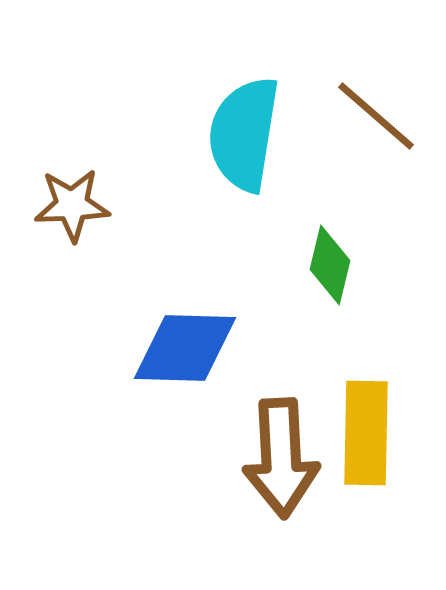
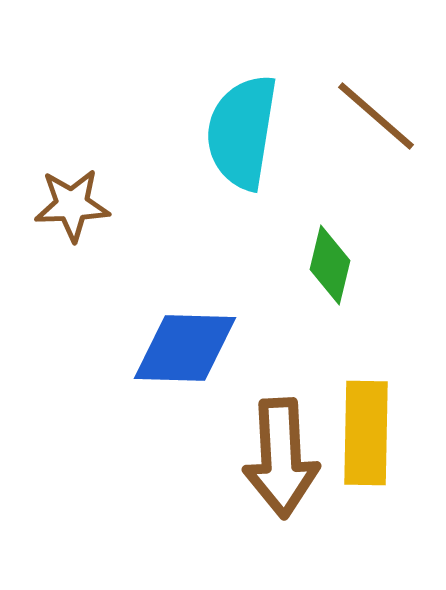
cyan semicircle: moved 2 px left, 2 px up
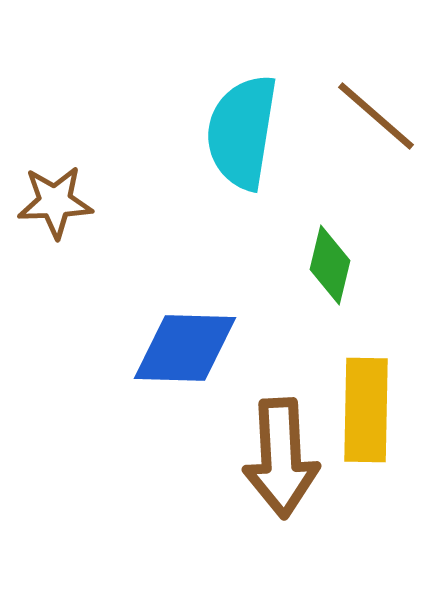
brown star: moved 17 px left, 3 px up
yellow rectangle: moved 23 px up
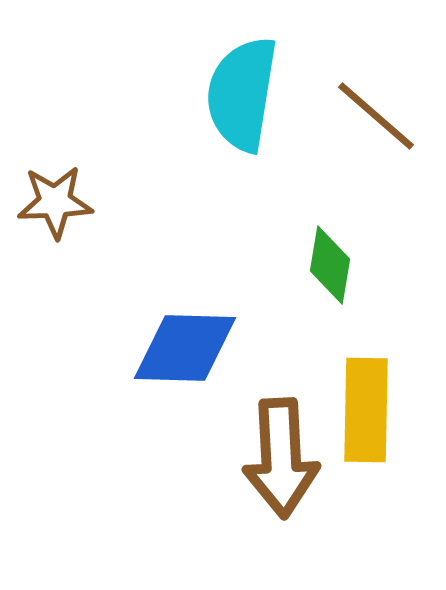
cyan semicircle: moved 38 px up
green diamond: rotated 4 degrees counterclockwise
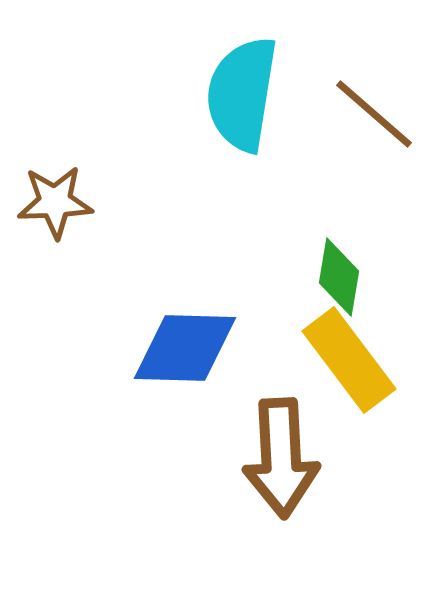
brown line: moved 2 px left, 2 px up
green diamond: moved 9 px right, 12 px down
yellow rectangle: moved 17 px left, 50 px up; rotated 38 degrees counterclockwise
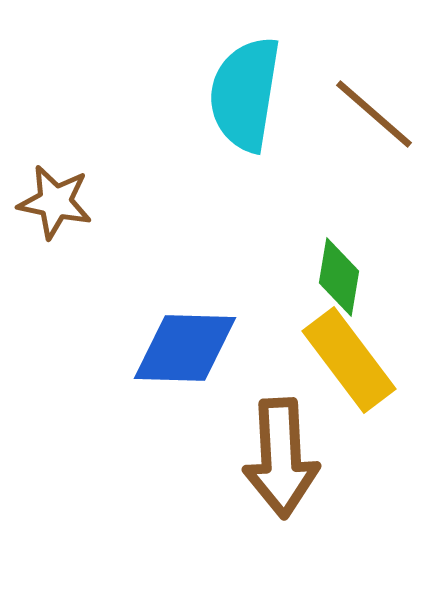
cyan semicircle: moved 3 px right
brown star: rotated 14 degrees clockwise
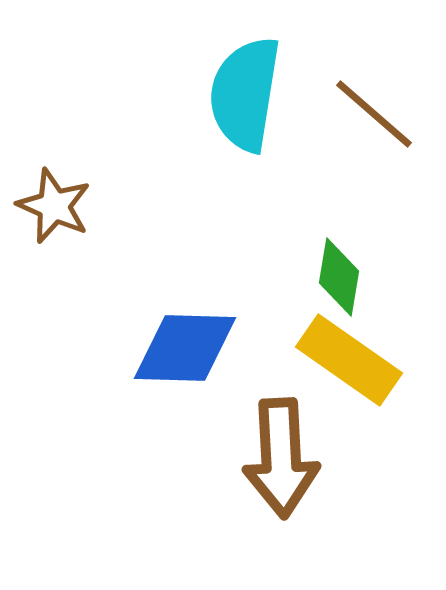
brown star: moved 1 px left, 4 px down; rotated 12 degrees clockwise
yellow rectangle: rotated 18 degrees counterclockwise
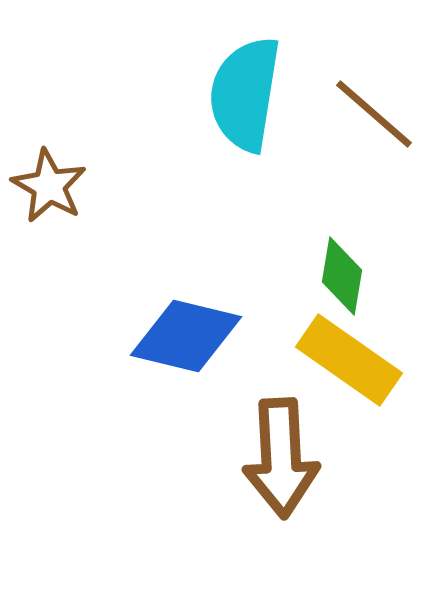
brown star: moved 5 px left, 20 px up; rotated 6 degrees clockwise
green diamond: moved 3 px right, 1 px up
blue diamond: moved 1 px right, 12 px up; rotated 12 degrees clockwise
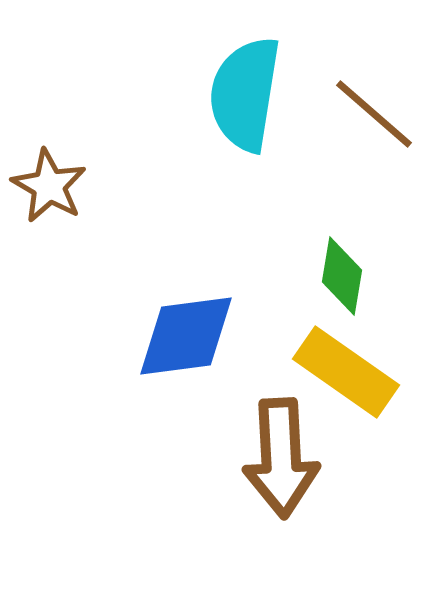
blue diamond: rotated 21 degrees counterclockwise
yellow rectangle: moved 3 px left, 12 px down
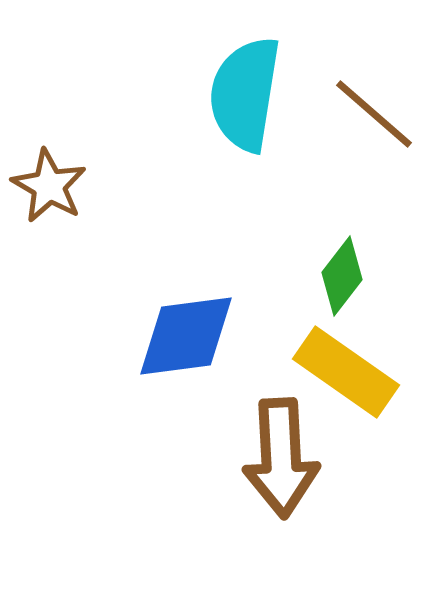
green diamond: rotated 28 degrees clockwise
